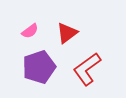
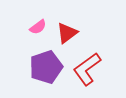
pink semicircle: moved 8 px right, 4 px up
purple pentagon: moved 7 px right
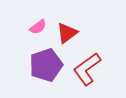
purple pentagon: moved 2 px up
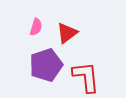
pink semicircle: moved 2 px left; rotated 36 degrees counterclockwise
red L-shape: moved 1 px left, 8 px down; rotated 120 degrees clockwise
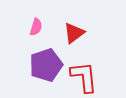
red triangle: moved 7 px right
red L-shape: moved 2 px left
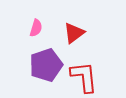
pink semicircle: moved 1 px down
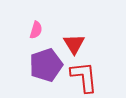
pink semicircle: moved 2 px down
red triangle: moved 11 px down; rotated 25 degrees counterclockwise
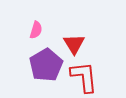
purple pentagon: rotated 12 degrees counterclockwise
